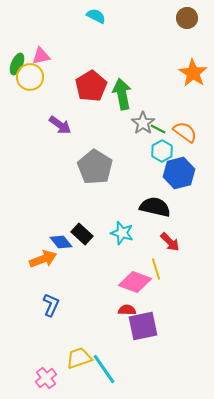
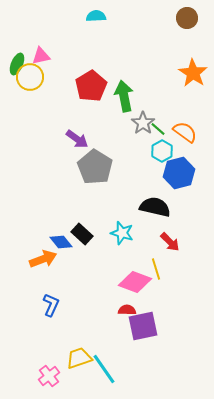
cyan semicircle: rotated 30 degrees counterclockwise
green arrow: moved 2 px right, 2 px down
purple arrow: moved 17 px right, 14 px down
green line: rotated 14 degrees clockwise
pink cross: moved 3 px right, 2 px up
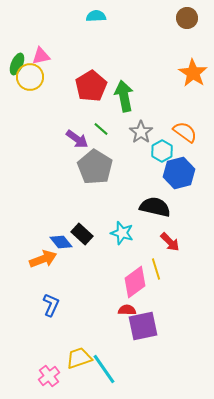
gray star: moved 2 px left, 9 px down
green line: moved 57 px left
pink diamond: rotated 56 degrees counterclockwise
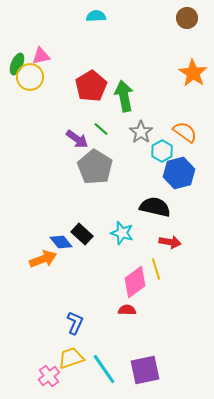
red arrow: rotated 35 degrees counterclockwise
blue L-shape: moved 24 px right, 18 px down
purple square: moved 2 px right, 44 px down
yellow trapezoid: moved 8 px left
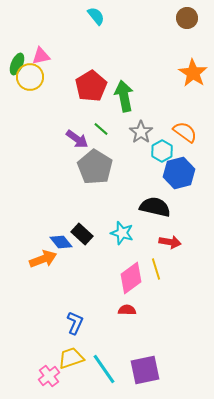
cyan semicircle: rotated 54 degrees clockwise
pink diamond: moved 4 px left, 4 px up
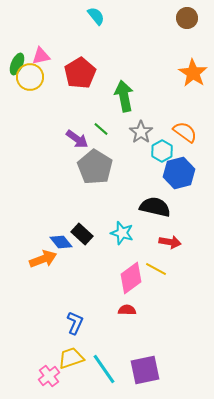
red pentagon: moved 11 px left, 13 px up
yellow line: rotated 45 degrees counterclockwise
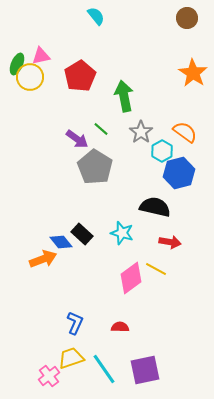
red pentagon: moved 3 px down
red semicircle: moved 7 px left, 17 px down
